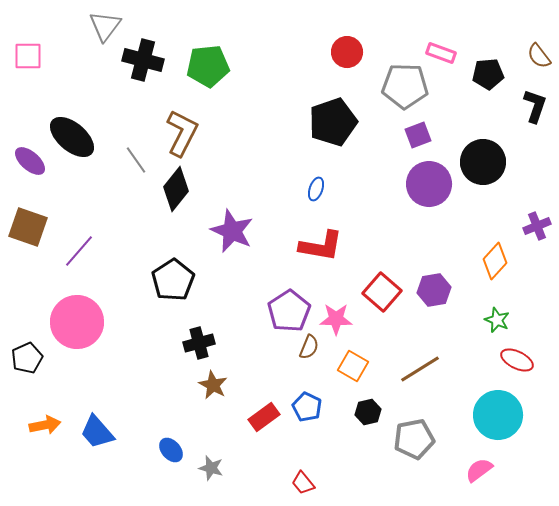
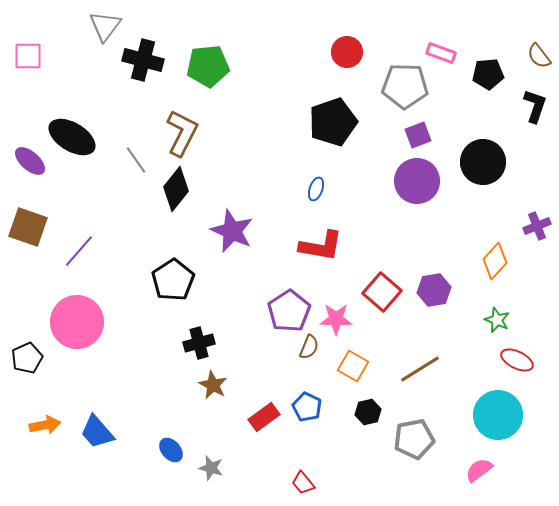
black ellipse at (72, 137): rotated 9 degrees counterclockwise
purple circle at (429, 184): moved 12 px left, 3 px up
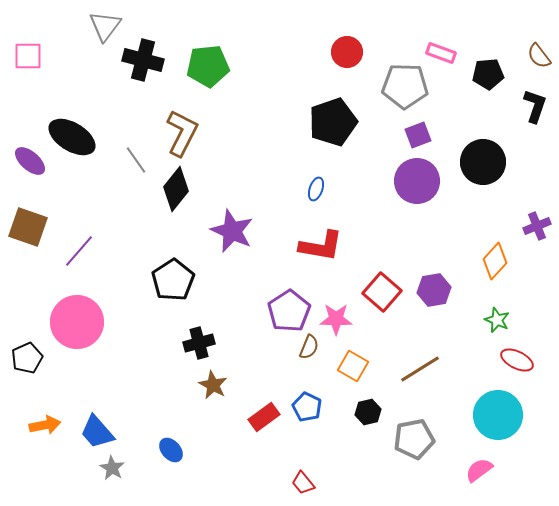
gray star at (211, 468): moved 99 px left; rotated 15 degrees clockwise
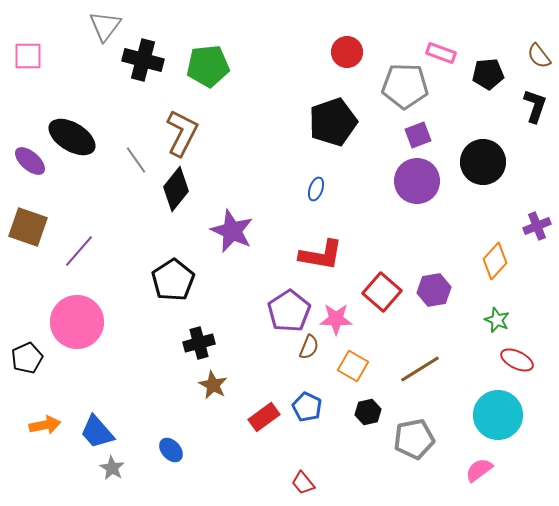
red L-shape at (321, 246): moved 9 px down
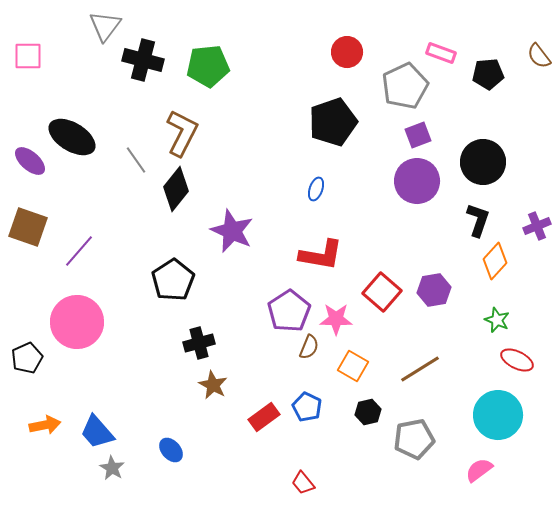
gray pentagon at (405, 86): rotated 27 degrees counterclockwise
black L-shape at (535, 106): moved 57 px left, 114 px down
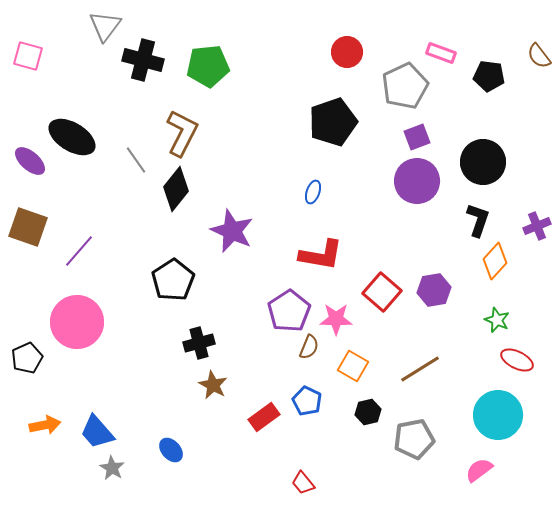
pink square at (28, 56): rotated 16 degrees clockwise
black pentagon at (488, 74): moved 1 px right, 2 px down; rotated 12 degrees clockwise
purple square at (418, 135): moved 1 px left, 2 px down
blue ellipse at (316, 189): moved 3 px left, 3 px down
blue pentagon at (307, 407): moved 6 px up
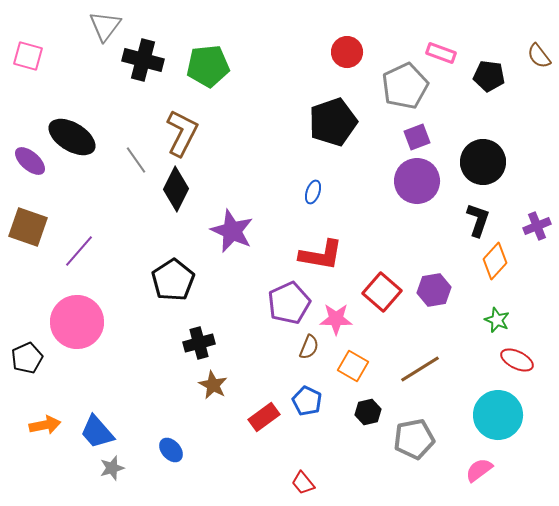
black diamond at (176, 189): rotated 12 degrees counterclockwise
purple pentagon at (289, 311): moved 8 px up; rotated 9 degrees clockwise
gray star at (112, 468): rotated 25 degrees clockwise
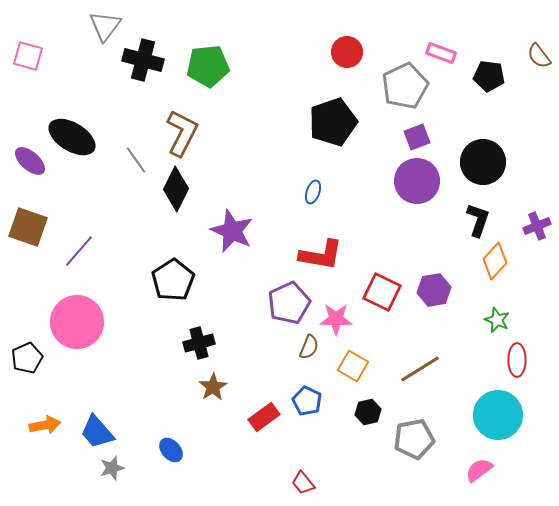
red square at (382, 292): rotated 15 degrees counterclockwise
red ellipse at (517, 360): rotated 64 degrees clockwise
brown star at (213, 385): moved 2 px down; rotated 12 degrees clockwise
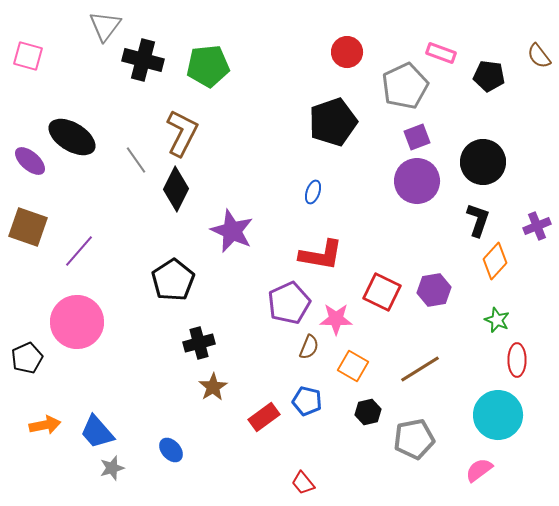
blue pentagon at (307, 401): rotated 12 degrees counterclockwise
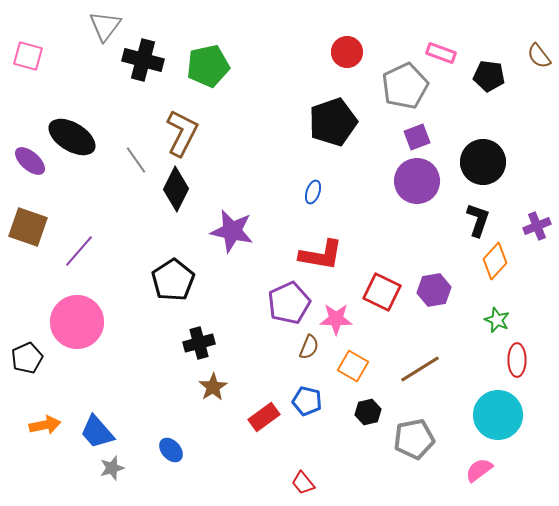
green pentagon at (208, 66): rotated 6 degrees counterclockwise
purple star at (232, 231): rotated 12 degrees counterclockwise
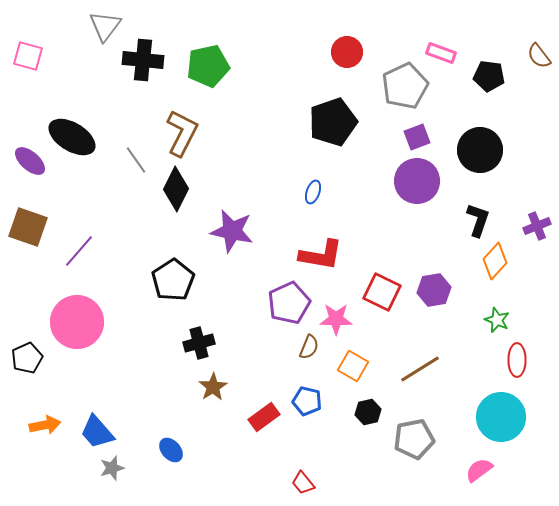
black cross at (143, 60): rotated 9 degrees counterclockwise
black circle at (483, 162): moved 3 px left, 12 px up
cyan circle at (498, 415): moved 3 px right, 2 px down
